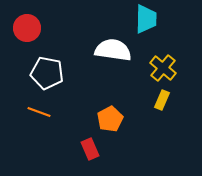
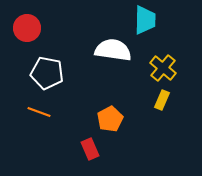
cyan trapezoid: moved 1 px left, 1 px down
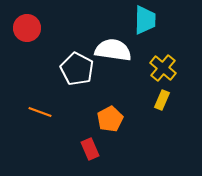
white pentagon: moved 30 px right, 4 px up; rotated 16 degrees clockwise
orange line: moved 1 px right
